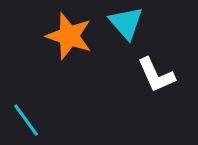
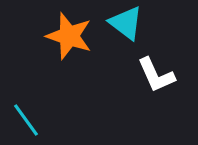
cyan triangle: rotated 12 degrees counterclockwise
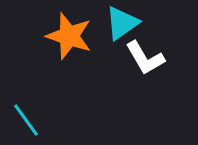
cyan triangle: moved 4 px left; rotated 48 degrees clockwise
white L-shape: moved 11 px left, 17 px up; rotated 6 degrees counterclockwise
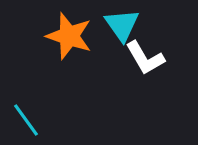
cyan triangle: moved 2 px down; rotated 30 degrees counterclockwise
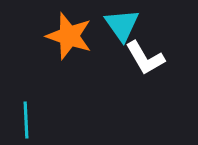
cyan line: rotated 33 degrees clockwise
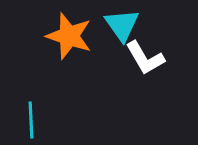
cyan line: moved 5 px right
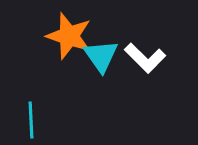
cyan triangle: moved 21 px left, 31 px down
white L-shape: rotated 15 degrees counterclockwise
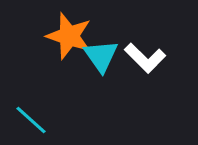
cyan line: rotated 45 degrees counterclockwise
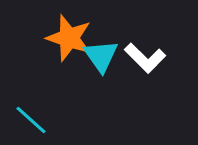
orange star: moved 2 px down
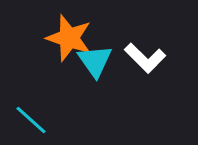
cyan triangle: moved 6 px left, 5 px down
